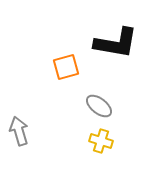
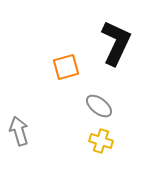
black L-shape: rotated 75 degrees counterclockwise
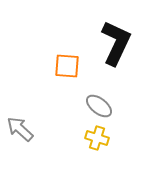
orange square: moved 1 px right, 1 px up; rotated 20 degrees clockwise
gray arrow: moved 1 px right, 2 px up; rotated 32 degrees counterclockwise
yellow cross: moved 4 px left, 3 px up
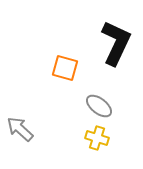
orange square: moved 2 px left, 2 px down; rotated 12 degrees clockwise
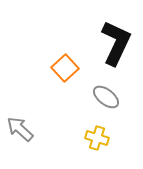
orange square: rotated 32 degrees clockwise
gray ellipse: moved 7 px right, 9 px up
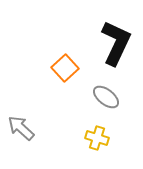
gray arrow: moved 1 px right, 1 px up
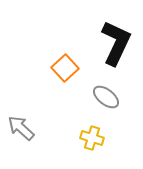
yellow cross: moved 5 px left
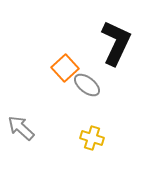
gray ellipse: moved 19 px left, 12 px up
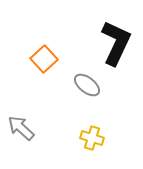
orange square: moved 21 px left, 9 px up
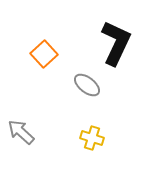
orange square: moved 5 px up
gray arrow: moved 4 px down
